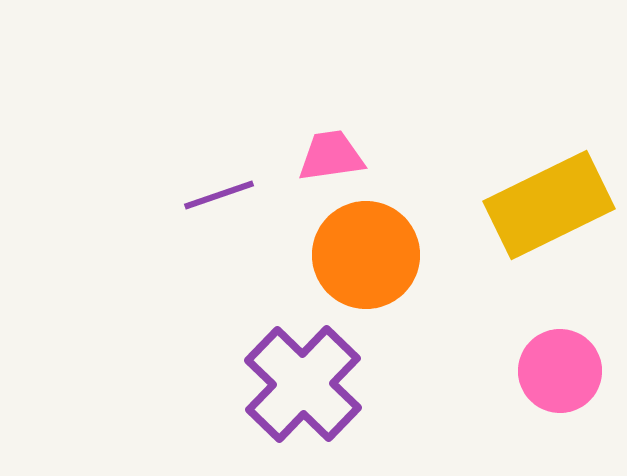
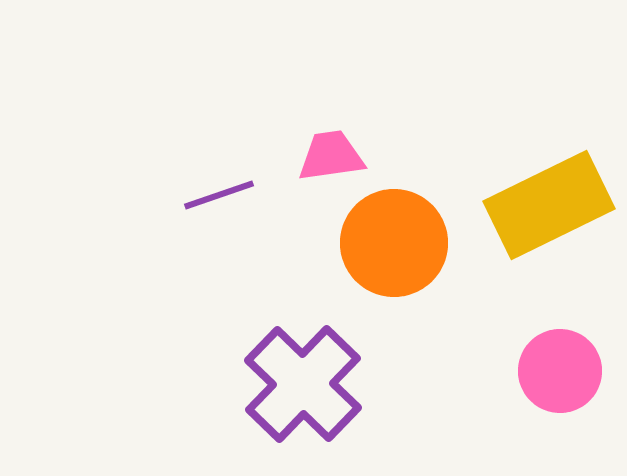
orange circle: moved 28 px right, 12 px up
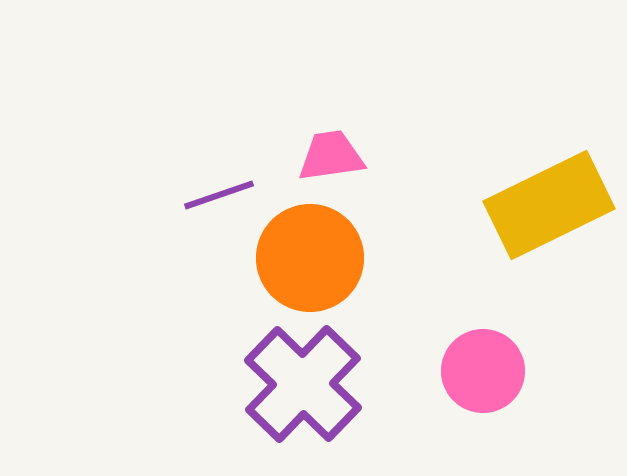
orange circle: moved 84 px left, 15 px down
pink circle: moved 77 px left
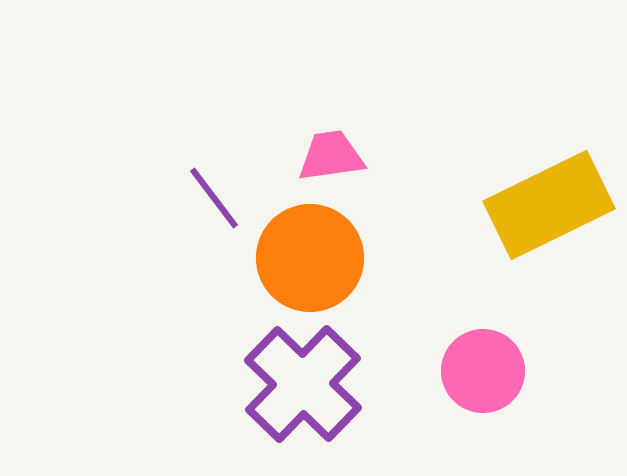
purple line: moved 5 px left, 3 px down; rotated 72 degrees clockwise
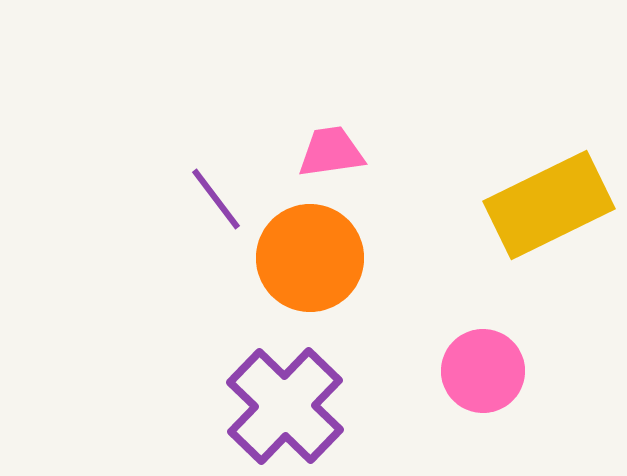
pink trapezoid: moved 4 px up
purple line: moved 2 px right, 1 px down
purple cross: moved 18 px left, 22 px down
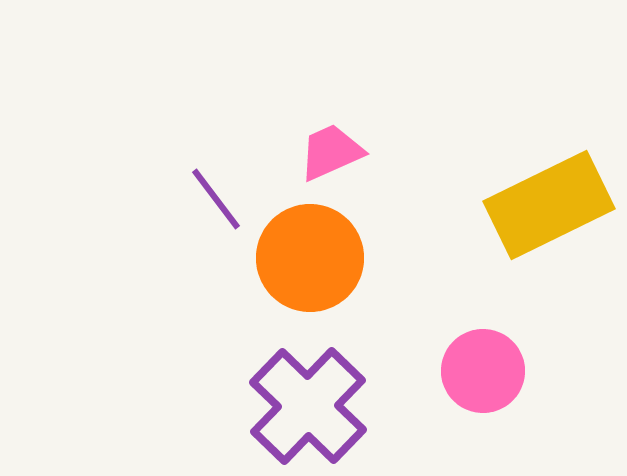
pink trapezoid: rotated 16 degrees counterclockwise
purple cross: moved 23 px right
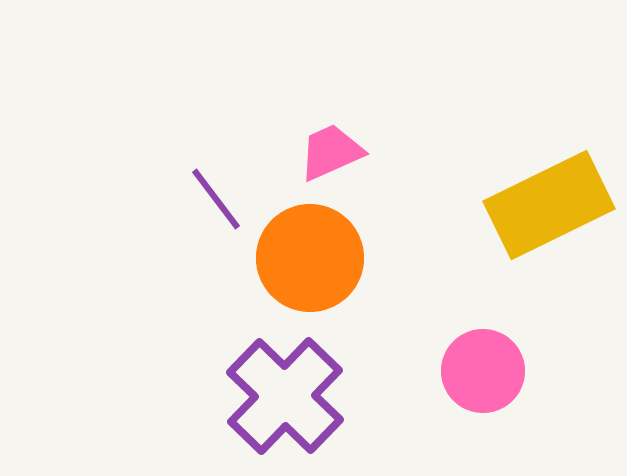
purple cross: moved 23 px left, 10 px up
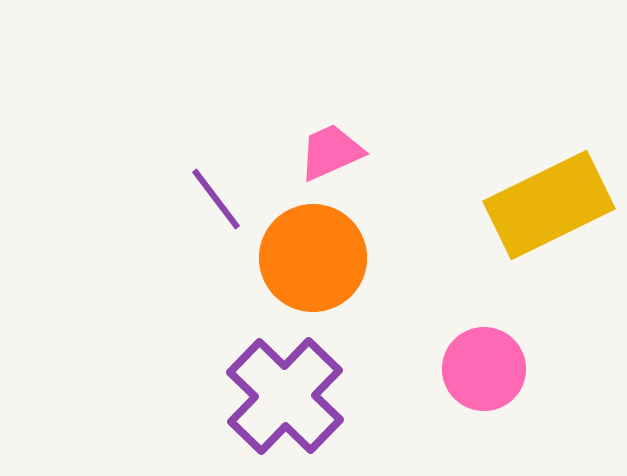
orange circle: moved 3 px right
pink circle: moved 1 px right, 2 px up
